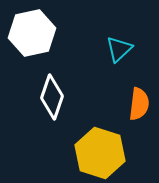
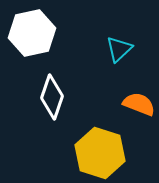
orange semicircle: rotated 76 degrees counterclockwise
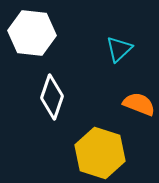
white hexagon: rotated 18 degrees clockwise
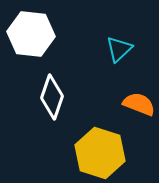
white hexagon: moved 1 px left, 1 px down
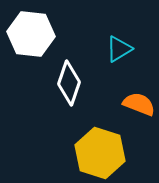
cyan triangle: rotated 12 degrees clockwise
white diamond: moved 17 px right, 14 px up
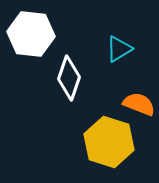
white diamond: moved 5 px up
yellow hexagon: moved 9 px right, 11 px up
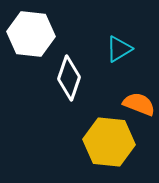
yellow hexagon: rotated 12 degrees counterclockwise
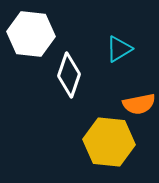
white diamond: moved 3 px up
orange semicircle: rotated 148 degrees clockwise
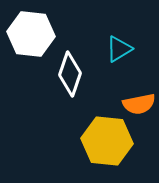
white diamond: moved 1 px right, 1 px up
yellow hexagon: moved 2 px left, 1 px up
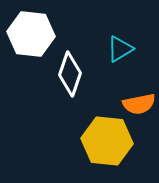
cyan triangle: moved 1 px right
